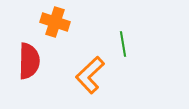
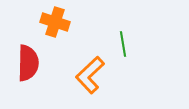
red semicircle: moved 1 px left, 2 px down
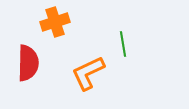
orange cross: rotated 36 degrees counterclockwise
orange L-shape: moved 2 px left, 2 px up; rotated 18 degrees clockwise
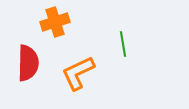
orange L-shape: moved 10 px left
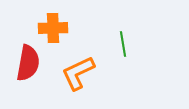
orange cross: moved 2 px left, 6 px down; rotated 16 degrees clockwise
red semicircle: rotated 9 degrees clockwise
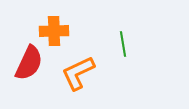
orange cross: moved 1 px right, 3 px down
red semicircle: moved 1 px right; rotated 15 degrees clockwise
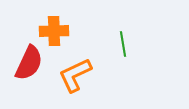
orange L-shape: moved 3 px left, 2 px down
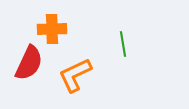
orange cross: moved 2 px left, 2 px up
